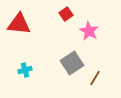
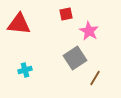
red square: rotated 24 degrees clockwise
gray square: moved 3 px right, 5 px up
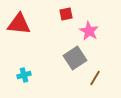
cyan cross: moved 1 px left, 5 px down
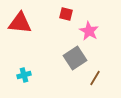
red square: rotated 24 degrees clockwise
red triangle: moved 1 px right, 1 px up
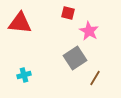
red square: moved 2 px right, 1 px up
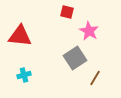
red square: moved 1 px left, 1 px up
red triangle: moved 13 px down
